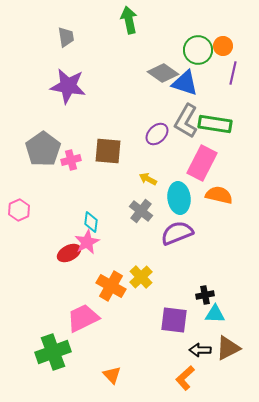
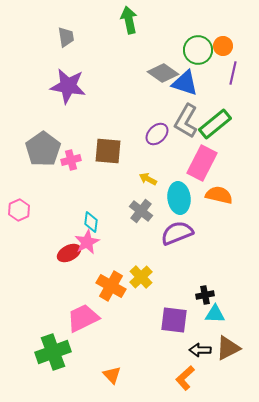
green rectangle: rotated 48 degrees counterclockwise
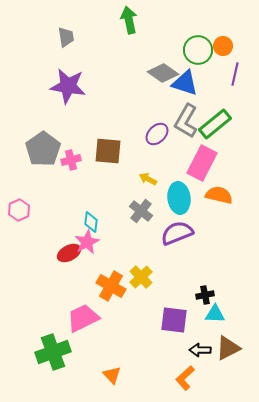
purple line: moved 2 px right, 1 px down
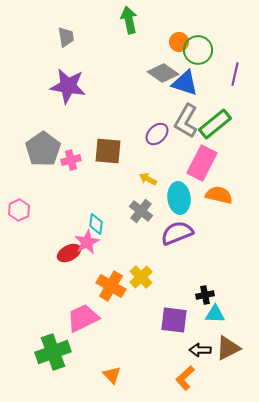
orange circle: moved 44 px left, 4 px up
cyan diamond: moved 5 px right, 2 px down
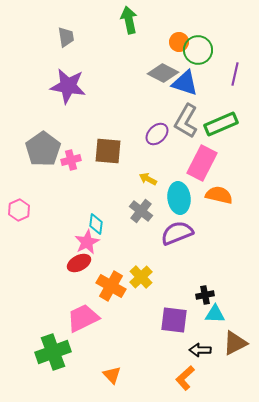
gray diamond: rotated 8 degrees counterclockwise
green rectangle: moved 6 px right; rotated 16 degrees clockwise
red ellipse: moved 10 px right, 10 px down
brown triangle: moved 7 px right, 5 px up
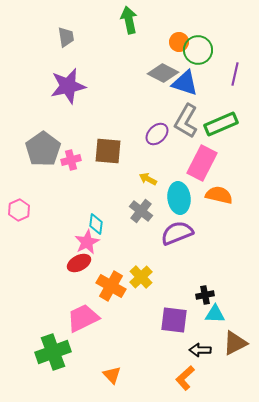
purple star: rotated 21 degrees counterclockwise
